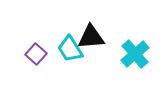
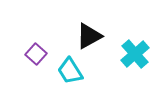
black triangle: moved 2 px left, 1 px up; rotated 24 degrees counterclockwise
cyan trapezoid: moved 22 px down
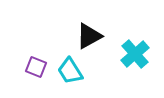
purple square: moved 13 px down; rotated 20 degrees counterclockwise
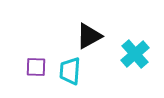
purple square: rotated 20 degrees counterclockwise
cyan trapezoid: rotated 36 degrees clockwise
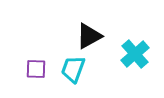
purple square: moved 2 px down
cyan trapezoid: moved 3 px right, 2 px up; rotated 16 degrees clockwise
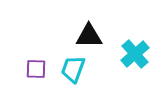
black triangle: rotated 28 degrees clockwise
